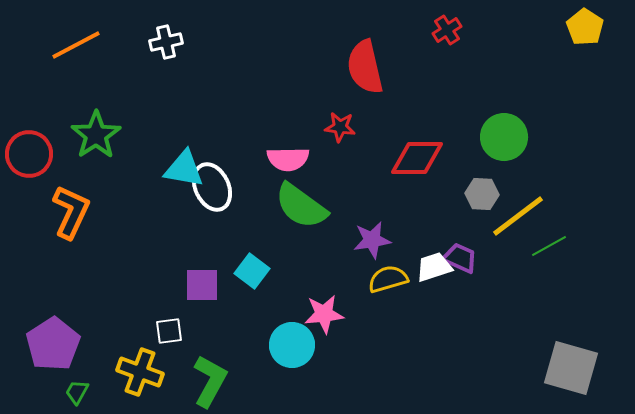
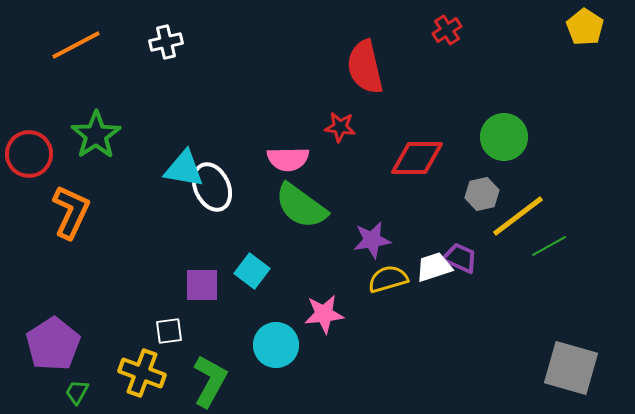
gray hexagon: rotated 16 degrees counterclockwise
cyan circle: moved 16 px left
yellow cross: moved 2 px right, 1 px down
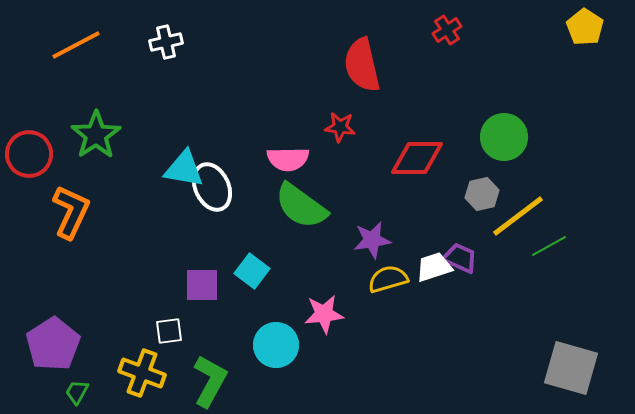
red semicircle: moved 3 px left, 2 px up
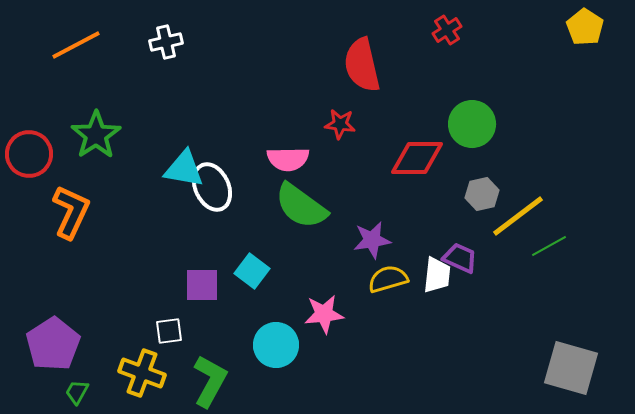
red star: moved 3 px up
green circle: moved 32 px left, 13 px up
white trapezoid: moved 3 px right, 8 px down; rotated 114 degrees clockwise
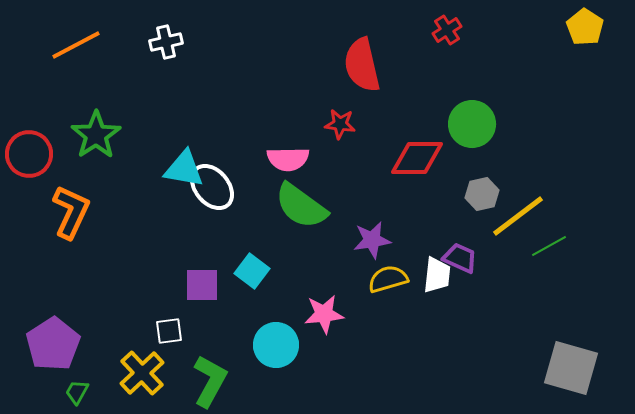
white ellipse: rotated 15 degrees counterclockwise
yellow cross: rotated 27 degrees clockwise
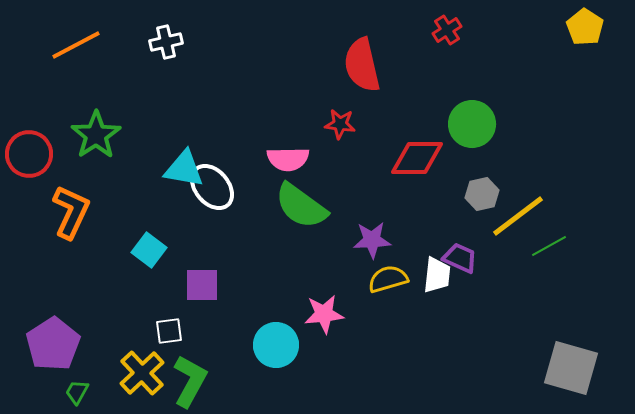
purple star: rotated 6 degrees clockwise
cyan square: moved 103 px left, 21 px up
green L-shape: moved 20 px left
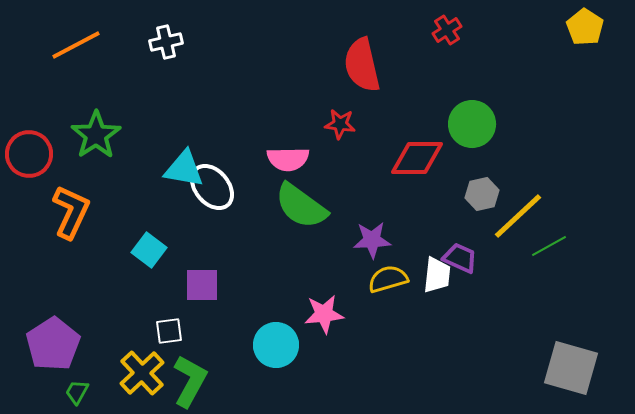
yellow line: rotated 6 degrees counterclockwise
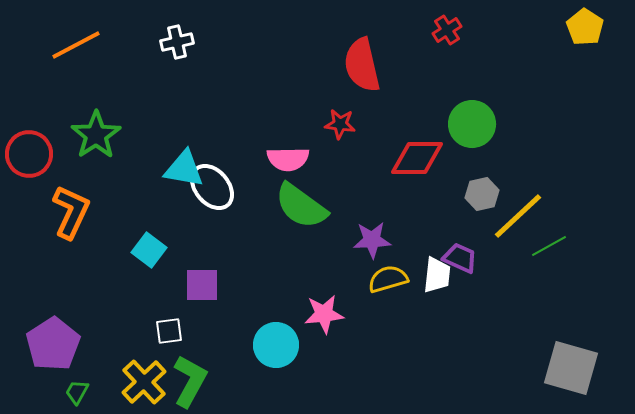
white cross: moved 11 px right
yellow cross: moved 2 px right, 9 px down
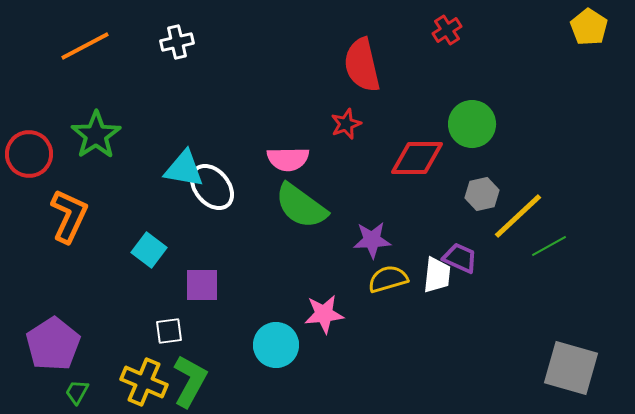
yellow pentagon: moved 4 px right
orange line: moved 9 px right, 1 px down
red star: moved 6 px right; rotated 28 degrees counterclockwise
orange L-shape: moved 2 px left, 4 px down
yellow cross: rotated 24 degrees counterclockwise
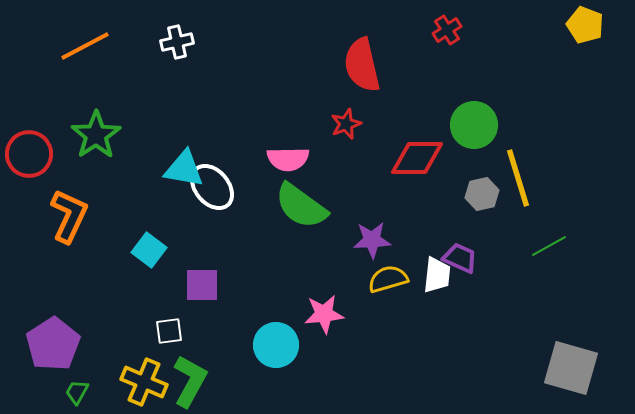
yellow pentagon: moved 4 px left, 2 px up; rotated 12 degrees counterclockwise
green circle: moved 2 px right, 1 px down
yellow line: moved 38 px up; rotated 64 degrees counterclockwise
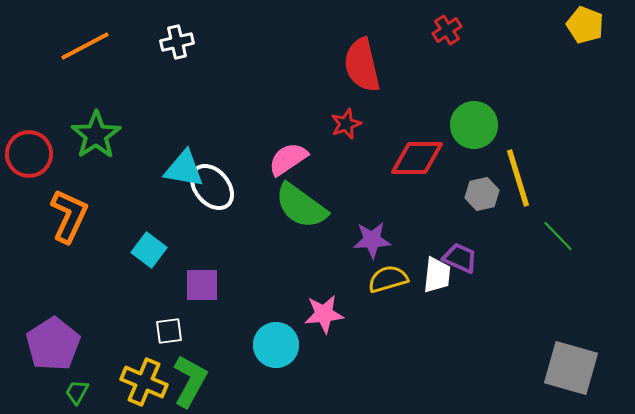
pink semicircle: rotated 147 degrees clockwise
green line: moved 9 px right, 10 px up; rotated 75 degrees clockwise
